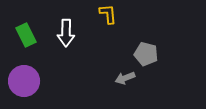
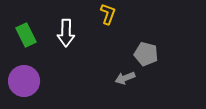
yellow L-shape: rotated 25 degrees clockwise
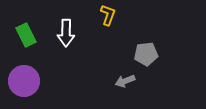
yellow L-shape: moved 1 px down
gray pentagon: rotated 20 degrees counterclockwise
gray arrow: moved 3 px down
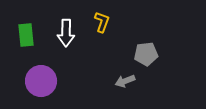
yellow L-shape: moved 6 px left, 7 px down
green rectangle: rotated 20 degrees clockwise
purple circle: moved 17 px right
